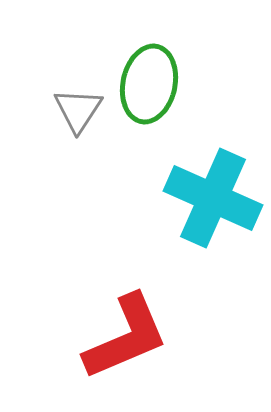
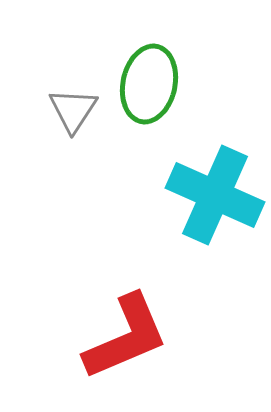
gray triangle: moved 5 px left
cyan cross: moved 2 px right, 3 px up
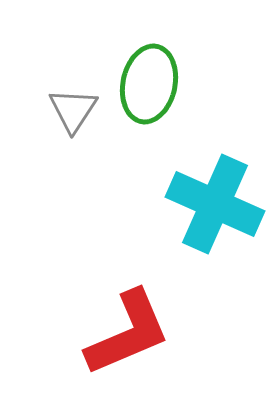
cyan cross: moved 9 px down
red L-shape: moved 2 px right, 4 px up
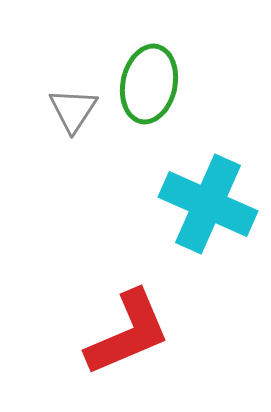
cyan cross: moved 7 px left
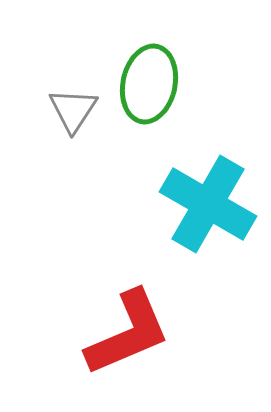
cyan cross: rotated 6 degrees clockwise
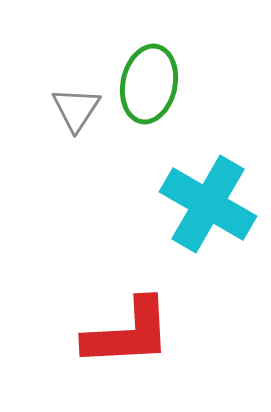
gray triangle: moved 3 px right, 1 px up
red L-shape: rotated 20 degrees clockwise
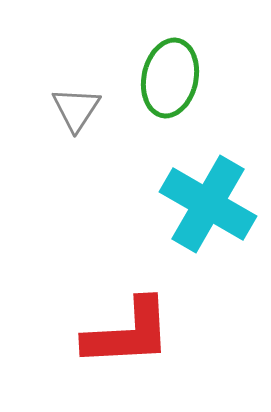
green ellipse: moved 21 px right, 6 px up
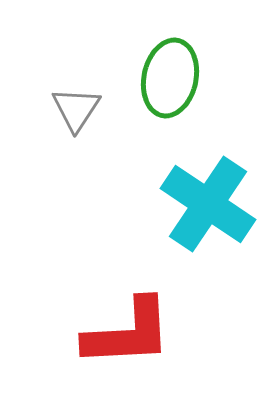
cyan cross: rotated 4 degrees clockwise
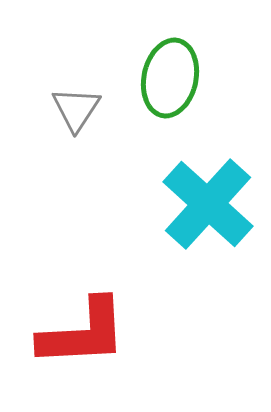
cyan cross: rotated 8 degrees clockwise
red L-shape: moved 45 px left
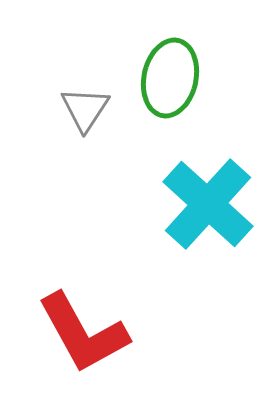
gray triangle: moved 9 px right
red L-shape: rotated 64 degrees clockwise
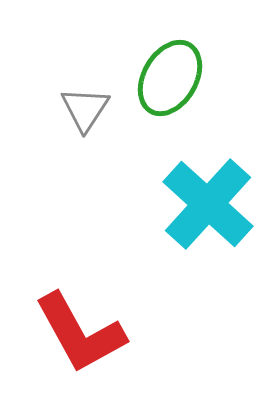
green ellipse: rotated 18 degrees clockwise
red L-shape: moved 3 px left
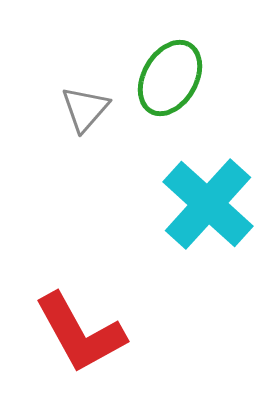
gray triangle: rotated 8 degrees clockwise
